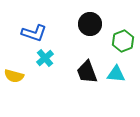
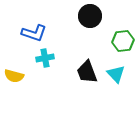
black circle: moved 8 px up
green hexagon: rotated 15 degrees clockwise
cyan cross: rotated 30 degrees clockwise
cyan triangle: rotated 42 degrees clockwise
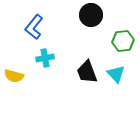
black circle: moved 1 px right, 1 px up
blue L-shape: moved 6 px up; rotated 110 degrees clockwise
